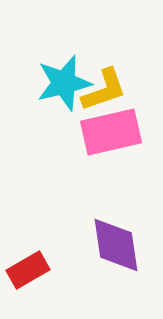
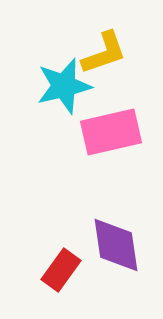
cyan star: moved 3 px down
yellow L-shape: moved 37 px up
red rectangle: moved 33 px right; rotated 24 degrees counterclockwise
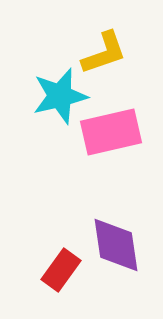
cyan star: moved 4 px left, 10 px down
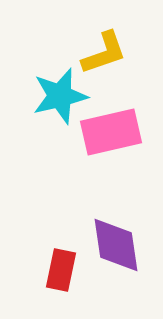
red rectangle: rotated 24 degrees counterclockwise
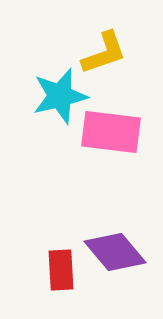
pink rectangle: rotated 20 degrees clockwise
purple diamond: moved 1 px left, 7 px down; rotated 32 degrees counterclockwise
red rectangle: rotated 15 degrees counterclockwise
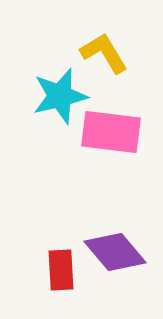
yellow L-shape: rotated 102 degrees counterclockwise
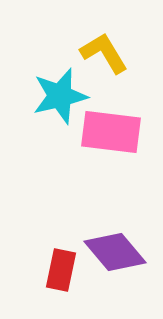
red rectangle: rotated 15 degrees clockwise
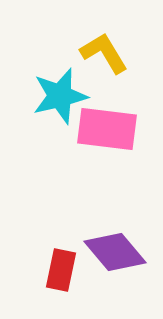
pink rectangle: moved 4 px left, 3 px up
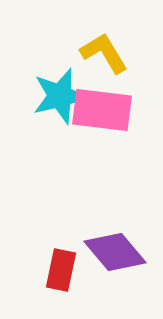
pink rectangle: moved 5 px left, 19 px up
